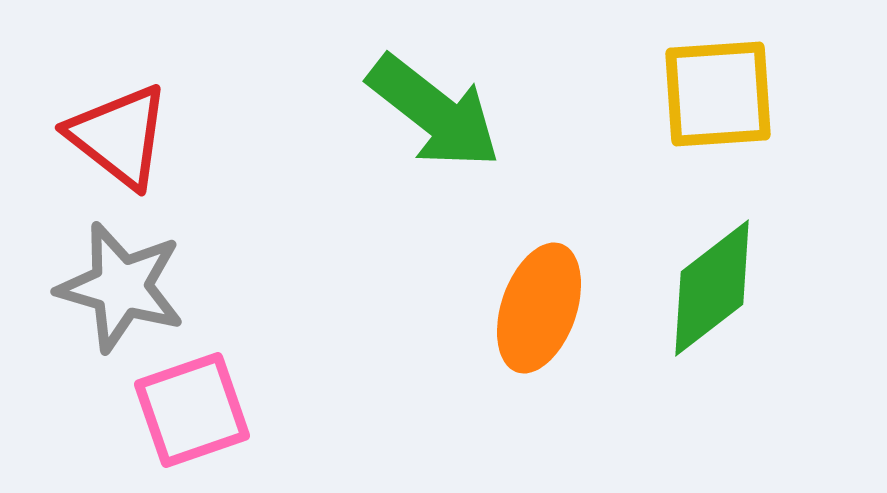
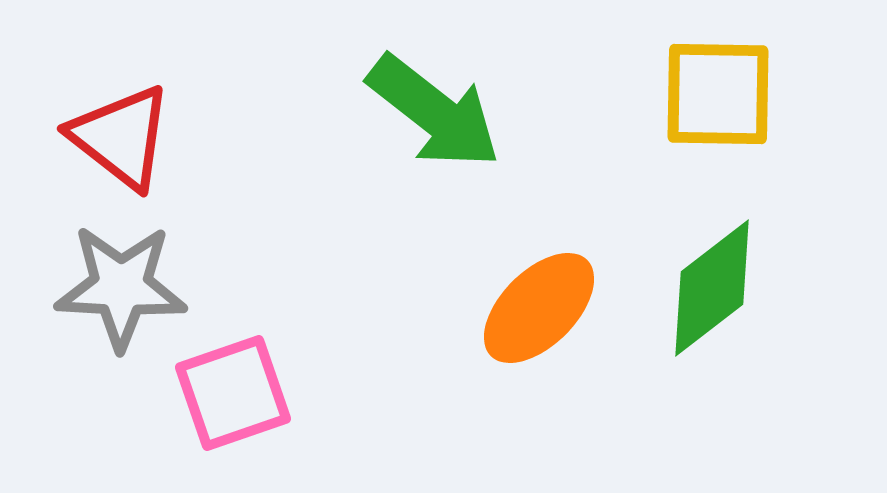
yellow square: rotated 5 degrees clockwise
red triangle: moved 2 px right, 1 px down
gray star: rotated 13 degrees counterclockwise
orange ellipse: rotated 26 degrees clockwise
pink square: moved 41 px right, 17 px up
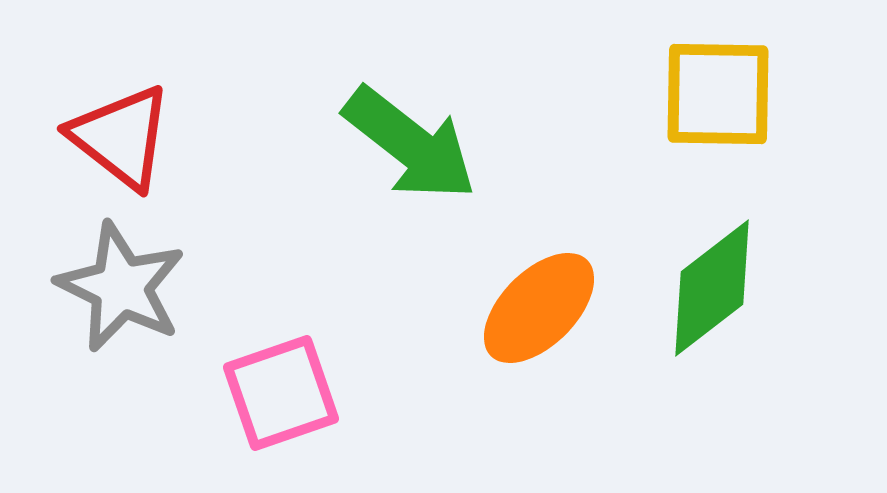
green arrow: moved 24 px left, 32 px down
gray star: rotated 23 degrees clockwise
pink square: moved 48 px right
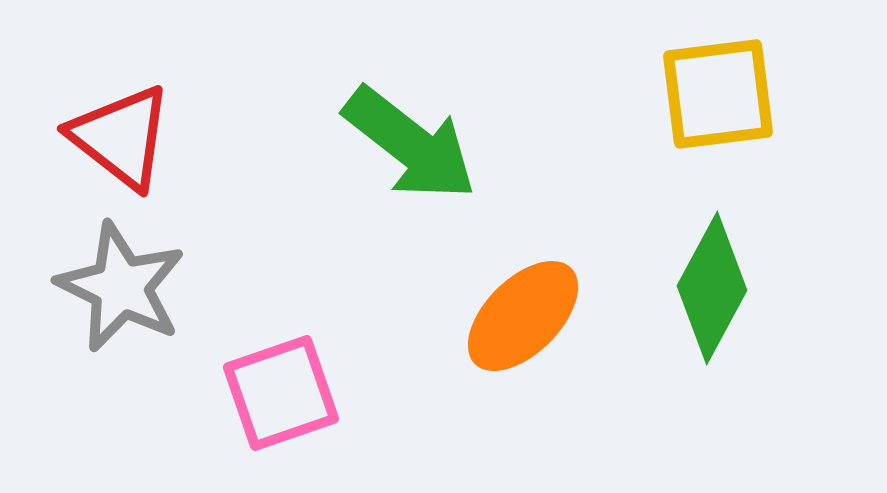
yellow square: rotated 8 degrees counterclockwise
green diamond: rotated 24 degrees counterclockwise
orange ellipse: moved 16 px left, 8 px down
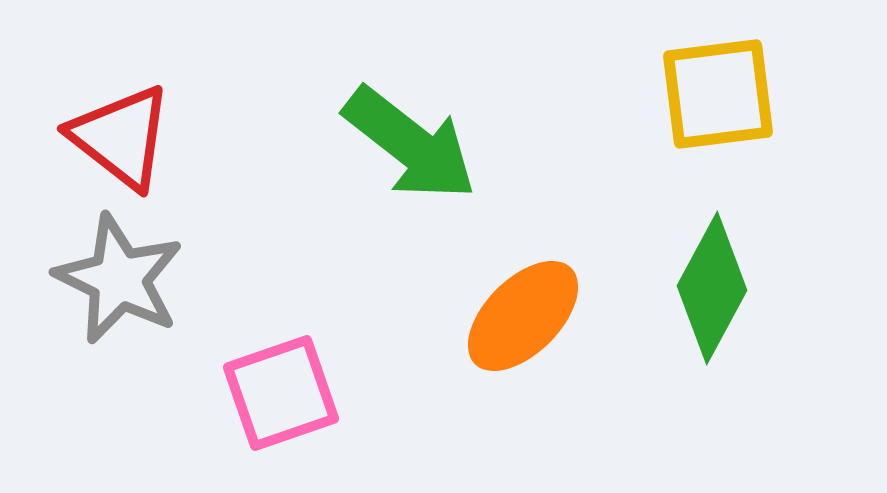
gray star: moved 2 px left, 8 px up
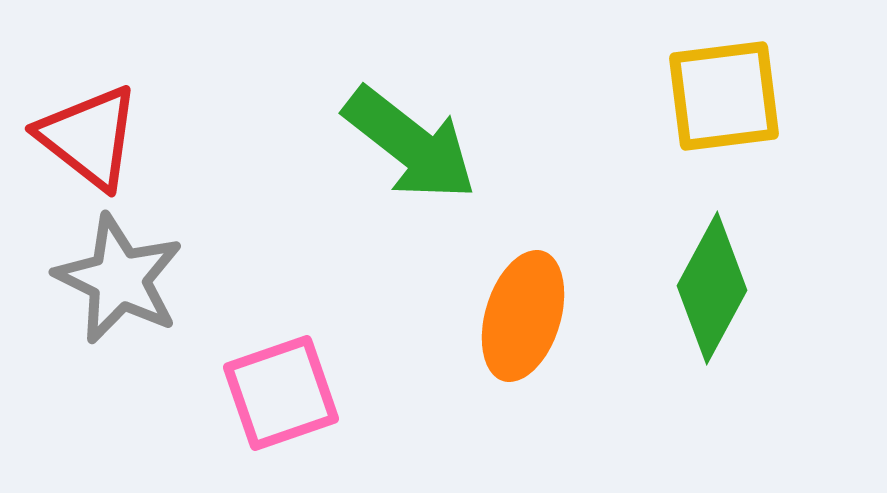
yellow square: moved 6 px right, 2 px down
red triangle: moved 32 px left
orange ellipse: rotated 28 degrees counterclockwise
